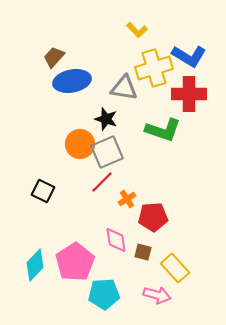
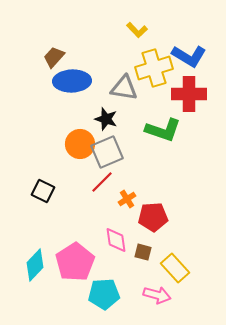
blue ellipse: rotated 9 degrees clockwise
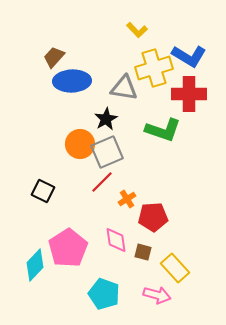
black star: rotated 25 degrees clockwise
pink pentagon: moved 7 px left, 14 px up
cyan pentagon: rotated 24 degrees clockwise
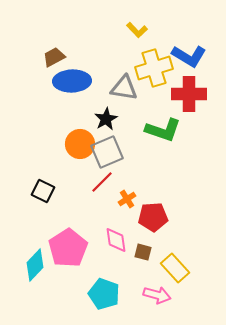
brown trapezoid: rotated 20 degrees clockwise
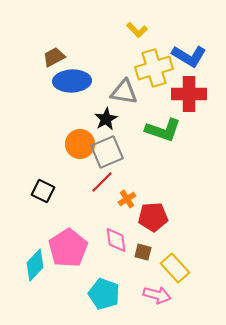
gray triangle: moved 4 px down
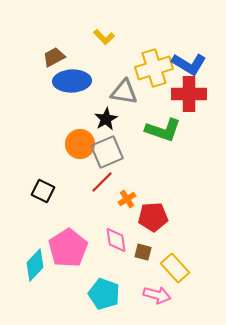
yellow L-shape: moved 33 px left, 7 px down
blue L-shape: moved 8 px down
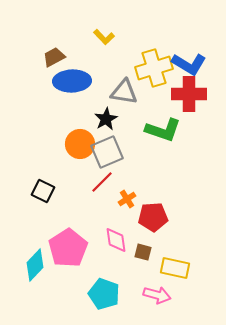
yellow rectangle: rotated 36 degrees counterclockwise
